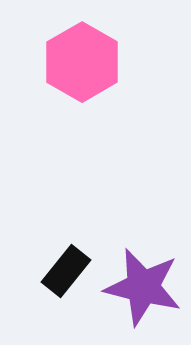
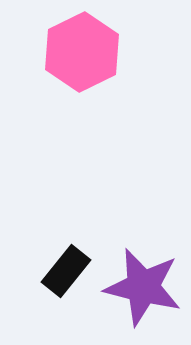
pink hexagon: moved 10 px up; rotated 4 degrees clockwise
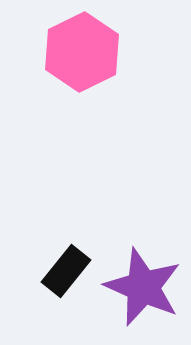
purple star: rotated 10 degrees clockwise
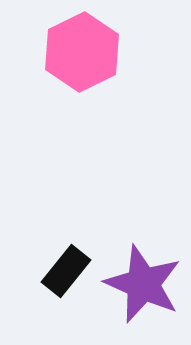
purple star: moved 3 px up
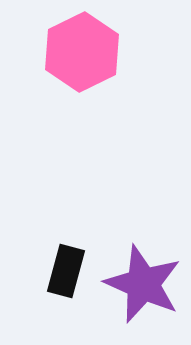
black rectangle: rotated 24 degrees counterclockwise
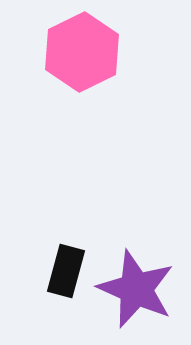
purple star: moved 7 px left, 5 px down
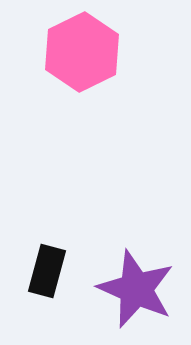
black rectangle: moved 19 px left
